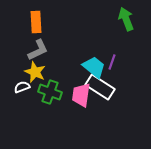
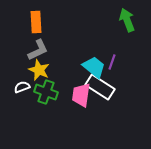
green arrow: moved 1 px right, 1 px down
yellow star: moved 4 px right, 2 px up
green cross: moved 4 px left
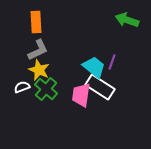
green arrow: rotated 50 degrees counterclockwise
green cross: moved 3 px up; rotated 20 degrees clockwise
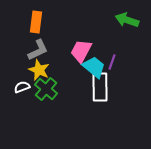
orange rectangle: rotated 10 degrees clockwise
white rectangle: rotated 56 degrees clockwise
pink trapezoid: moved 44 px up; rotated 20 degrees clockwise
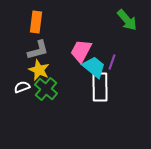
green arrow: rotated 150 degrees counterclockwise
gray L-shape: rotated 10 degrees clockwise
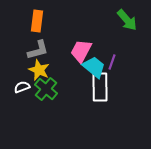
orange rectangle: moved 1 px right, 1 px up
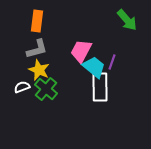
gray L-shape: moved 1 px left, 1 px up
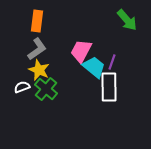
gray L-shape: rotated 20 degrees counterclockwise
white rectangle: moved 9 px right
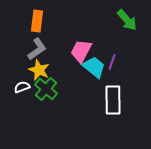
white rectangle: moved 4 px right, 13 px down
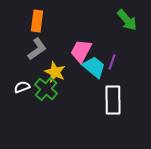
yellow star: moved 16 px right, 2 px down
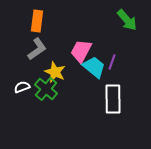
white rectangle: moved 1 px up
